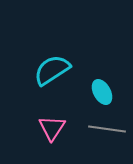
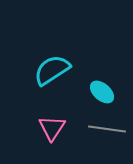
cyan ellipse: rotated 20 degrees counterclockwise
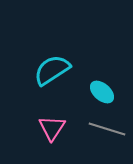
gray line: rotated 9 degrees clockwise
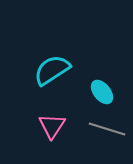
cyan ellipse: rotated 10 degrees clockwise
pink triangle: moved 2 px up
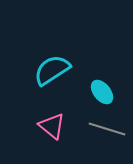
pink triangle: rotated 24 degrees counterclockwise
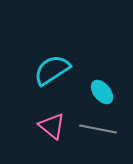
gray line: moved 9 px left; rotated 6 degrees counterclockwise
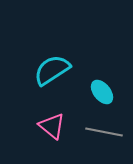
gray line: moved 6 px right, 3 px down
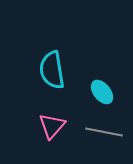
cyan semicircle: rotated 66 degrees counterclockwise
pink triangle: rotated 32 degrees clockwise
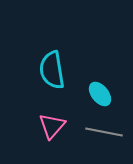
cyan ellipse: moved 2 px left, 2 px down
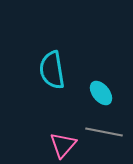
cyan ellipse: moved 1 px right, 1 px up
pink triangle: moved 11 px right, 19 px down
